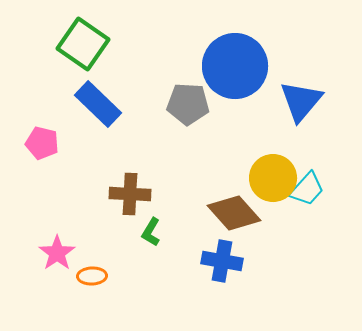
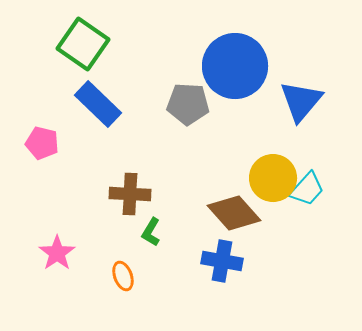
orange ellipse: moved 31 px right; rotated 72 degrees clockwise
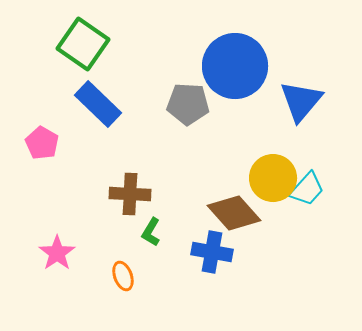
pink pentagon: rotated 16 degrees clockwise
blue cross: moved 10 px left, 9 px up
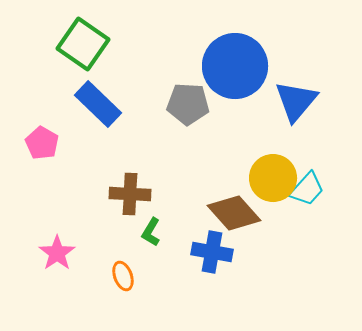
blue triangle: moved 5 px left
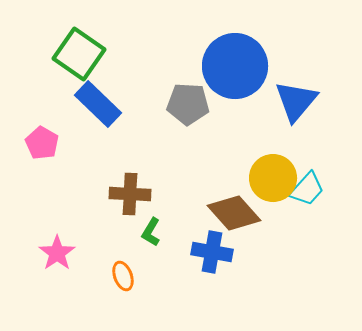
green square: moved 4 px left, 10 px down
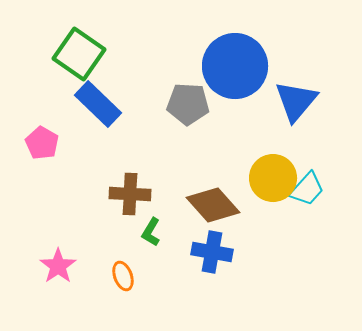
brown diamond: moved 21 px left, 8 px up
pink star: moved 1 px right, 13 px down
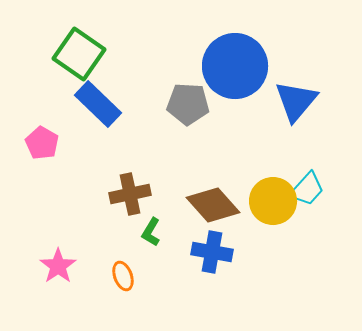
yellow circle: moved 23 px down
brown cross: rotated 15 degrees counterclockwise
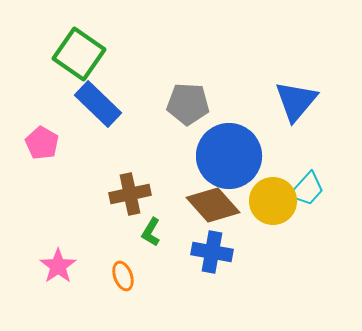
blue circle: moved 6 px left, 90 px down
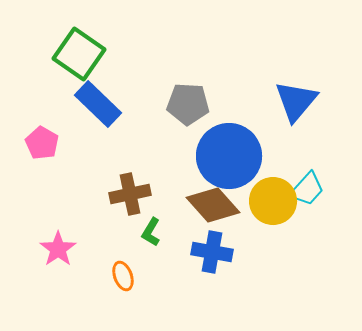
pink star: moved 17 px up
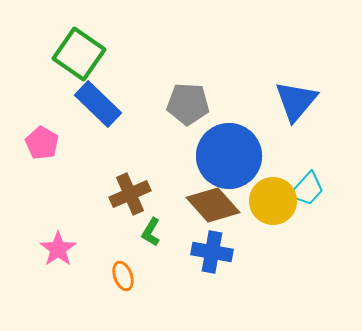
brown cross: rotated 12 degrees counterclockwise
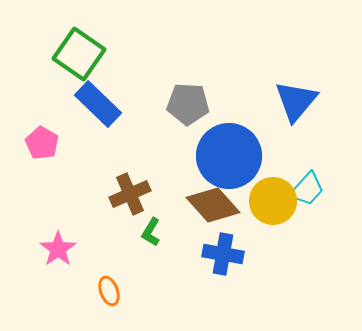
blue cross: moved 11 px right, 2 px down
orange ellipse: moved 14 px left, 15 px down
